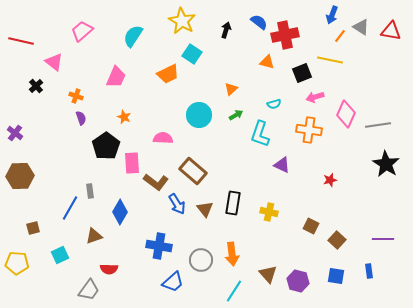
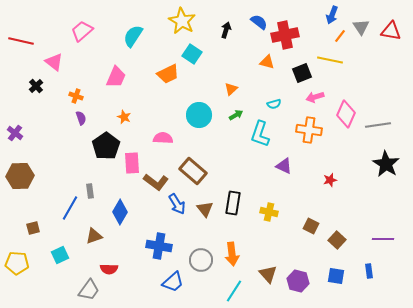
gray triangle at (361, 27): rotated 24 degrees clockwise
purple triangle at (282, 165): moved 2 px right, 1 px down
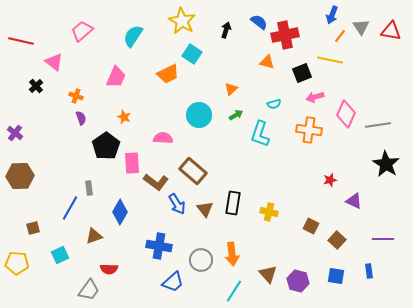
purple triangle at (284, 166): moved 70 px right, 35 px down
gray rectangle at (90, 191): moved 1 px left, 3 px up
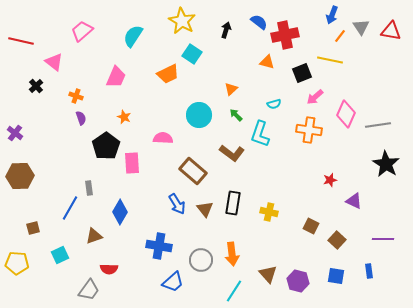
pink arrow at (315, 97): rotated 24 degrees counterclockwise
green arrow at (236, 115): rotated 104 degrees counterclockwise
brown L-shape at (156, 182): moved 76 px right, 29 px up
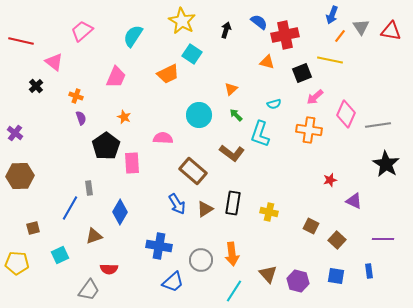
brown triangle at (205, 209): rotated 36 degrees clockwise
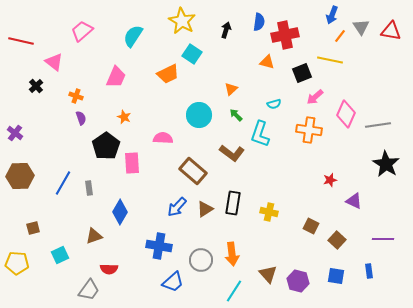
blue semicircle at (259, 22): rotated 60 degrees clockwise
blue arrow at (177, 204): moved 3 px down; rotated 75 degrees clockwise
blue line at (70, 208): moved 7 px left, 25 px up
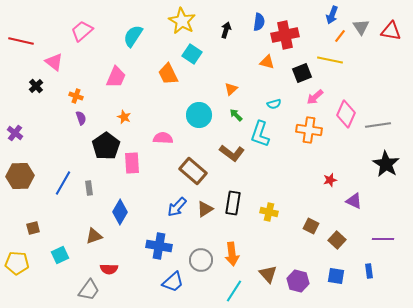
orange trapezoid at (168, 74): rotated 90 degrees clockwise
